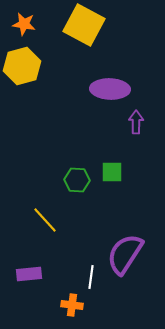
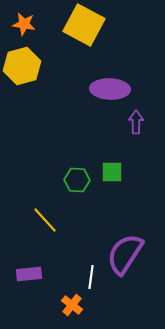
orange cross: rotated 30 degrees clockwise
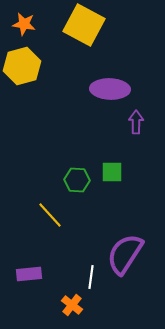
yellow line: moved 5 px right, 5 px up
